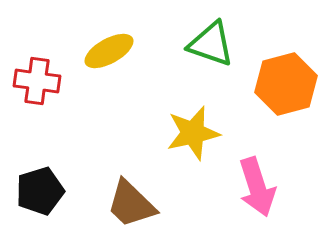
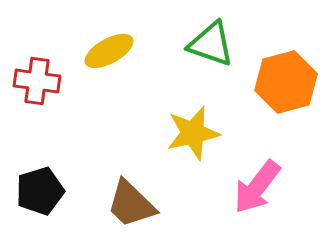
orange hexagon: moved 2 px up
pink arrow: rotated 56 degrees clockwise
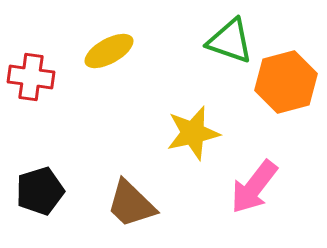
green triangle: moved 19 px right, 3 px up
red cross: moved 6 px left, 4 px up
pink arrow: moved 3 px left
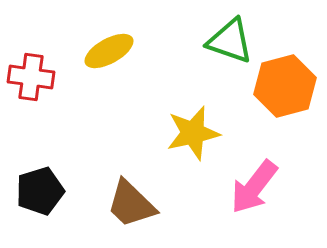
orange hexagon: moved 1 px left, 4 px down
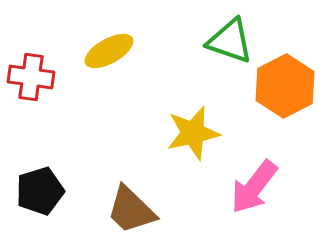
orange hexagon: rotated 12 degrees counterclockwise
brown trapezoid: moved 6 px down
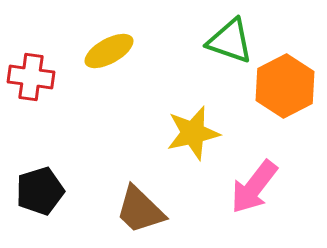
brown trapezoid: moved 9 px right
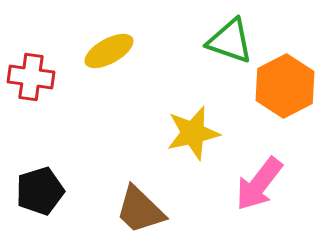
pink arrow: moved 5 px right, 3 px up
